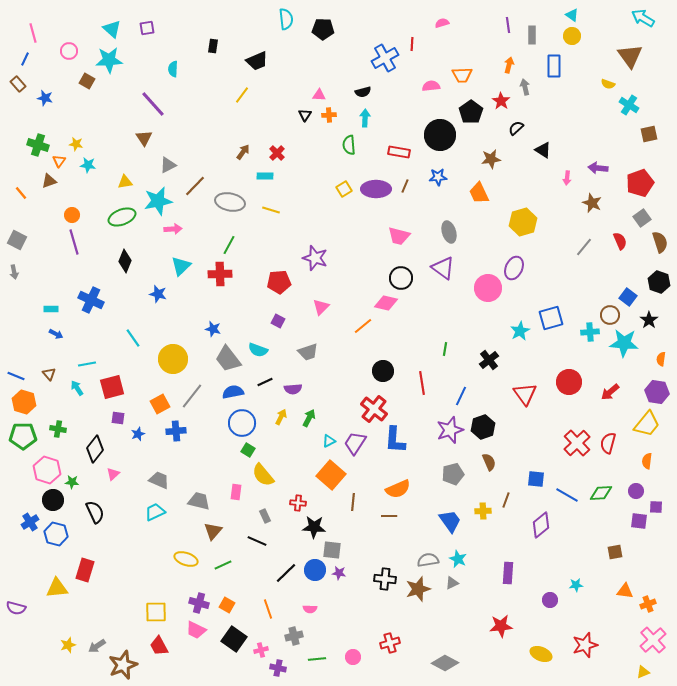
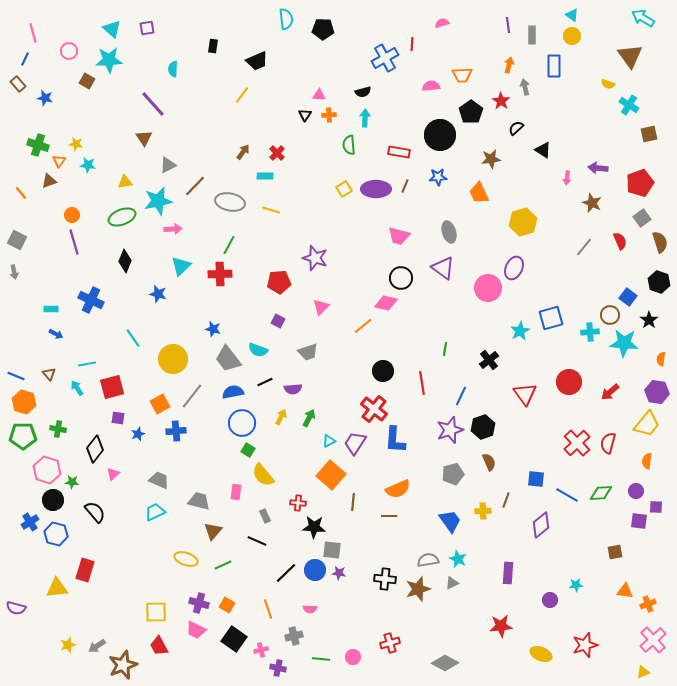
black semicircle at (95, 512): rotated 15 degrees counterclockwise
green line at (317, 659): moved 4 px right; rotated 12 degrees clockwise
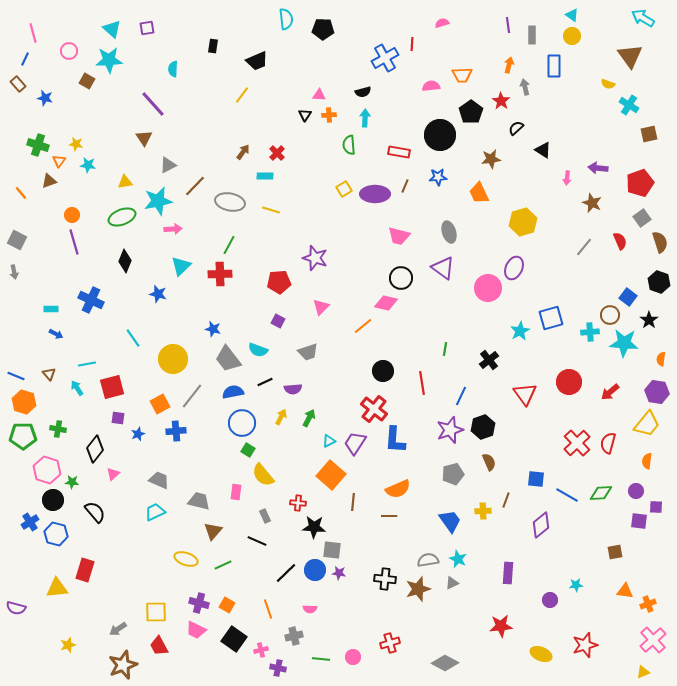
purple ellipse at (376, 189): moved 1 px left, 5 px down
gray arrow at (97, 646): moved 21 px right, 17 px up
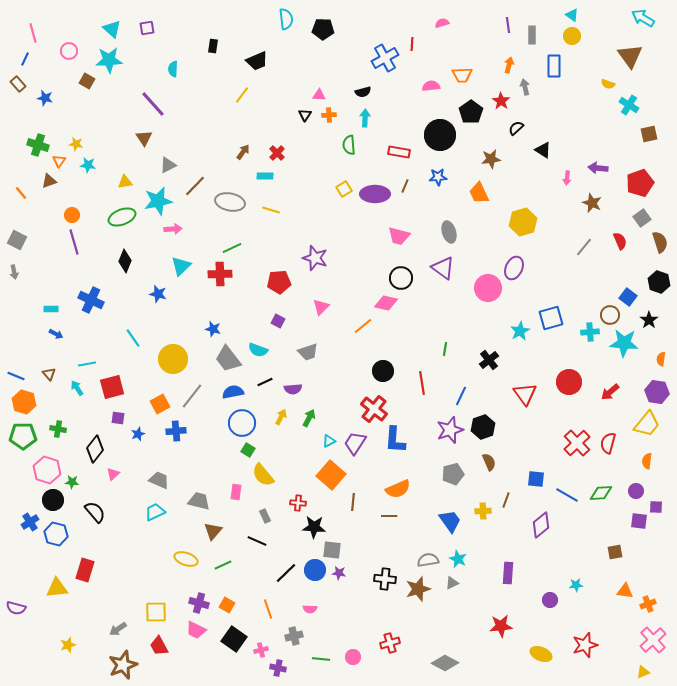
green line at (229, 245): moved 3 px right, 3 px down; rotated 36 degrees clockwise
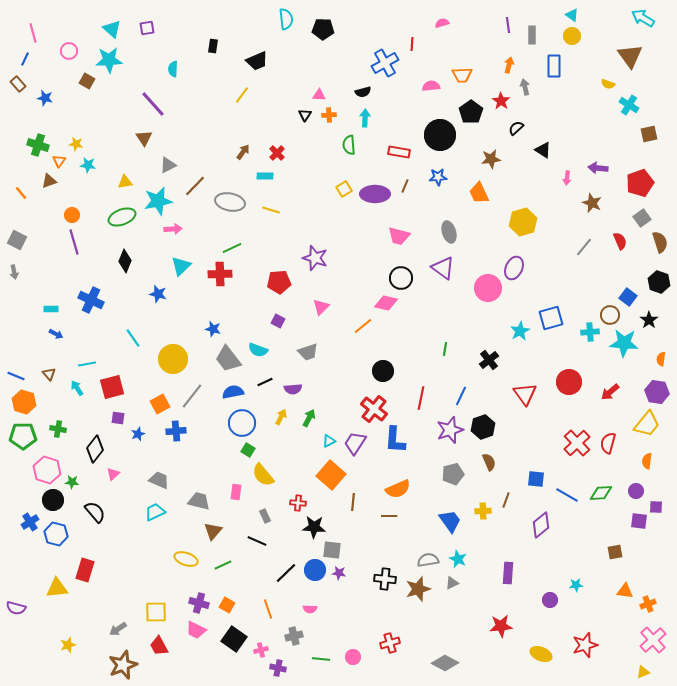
blue cross at (385, 58): moved 5 px down
red line at (422, 383): moved 1 px left, 15 px down; rotated 20 degrees clockwise
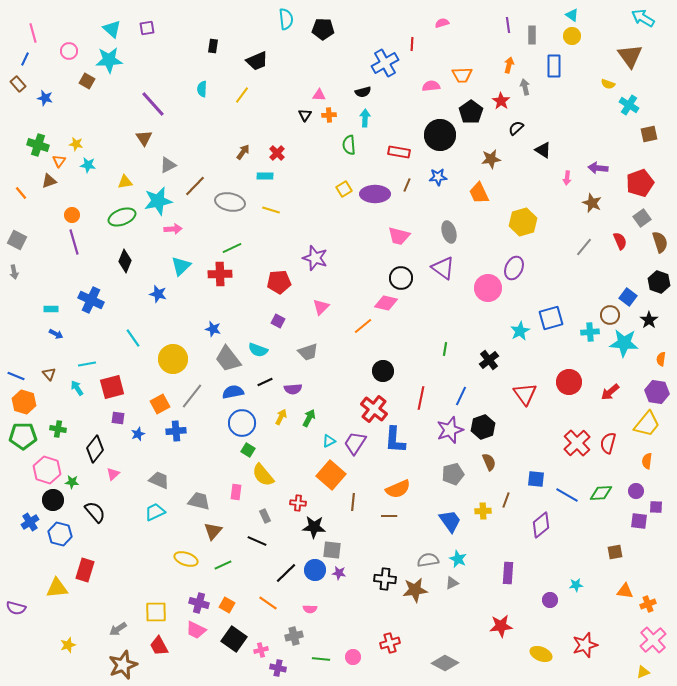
cyan semicircle at (173, 69): moved 29 px right, 20 px down
brown line at (405, 186): moved 2 px right, 1 px up
blue hexagon at (56, 534): moved 4 px right
brown star at (418, 589): moved 3 px left, 1 px down; rotated 10 degrees clockwise
orange line at (268, 609): moved 6 px up; rotated 36 degrees counterclockwise
